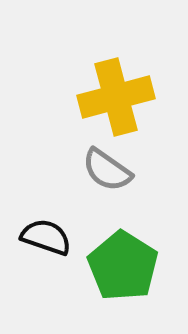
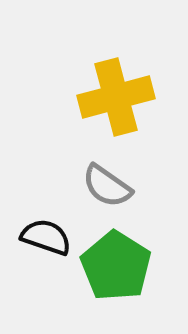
gray semicircle: moved 16 px down
green pentagon: moved 7 px left
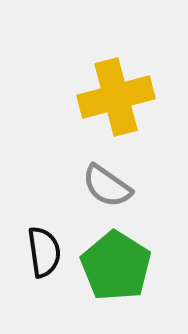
black semicircle: moved 2 px left, 15 px down; rotated 63 degrees clockwise
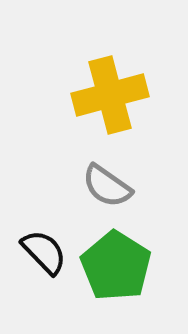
yellow cross: moved 6 px left, 2 px up
black semicircle: rotated 36 degrees counterclockwise
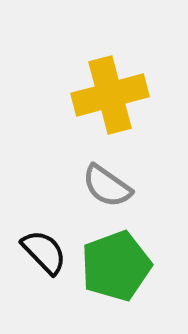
green pentagon: rotated 20 degrees clockwise
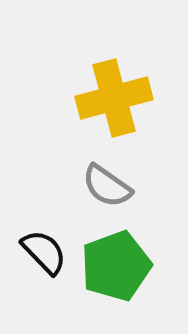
yellow cross: moved 4 px right, 3 px down
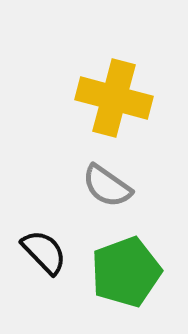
yellow cross: rotated 30 degrees clockwise
green pentagon: moved 10 px right, 6 px down
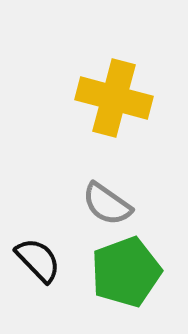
gray semicircle: moved 18 px down
black semicircle: moved 6 px left, 8 px down
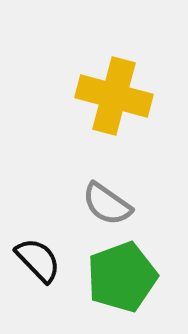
yellow cross: moved 2 px up
green pentagon: moved 4 px left, 5 px down
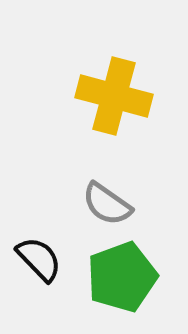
black semicircle: moved 1 px right, 1 px up
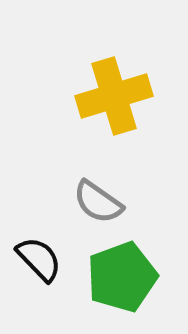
yellow cross: rotated 32 degrees counterclockwise
gray semicircle: moved 9 px left, 2 px up
